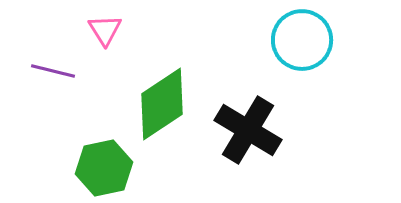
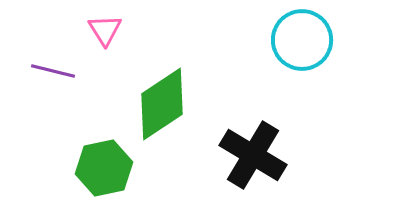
black cross: moved 5 px right, 25 px down
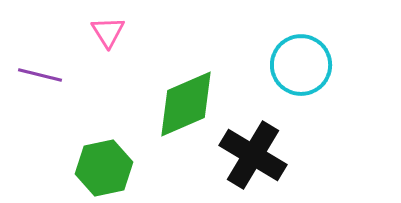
pink triangle: moved 3 px right, 2 px down
cyan circle: moved 1 px left, 25 px down
purple line: moved 13 px left, 4 px down
green diamond: moved 24 px right; rotated 10 degrees clockwise
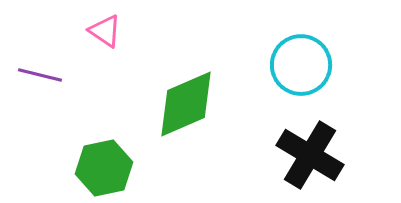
pink triangle: moved 3 px left, 1 px up; rotated 24 degrees counterclockwise
black cross: moved 57 px right
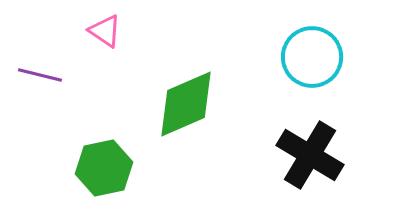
cyan circle: moved 11 px right, 8 px up
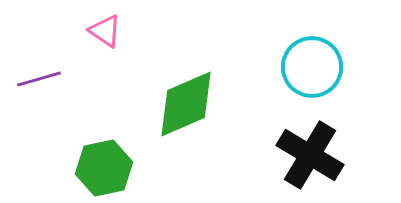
cyan circle: moved 10 px down
purple line: moved 1 px left, 4 px down; rotated 30 degrees counterclockwise
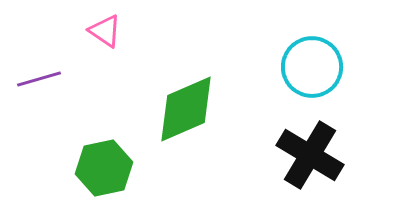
green diamond: moved 5 px down
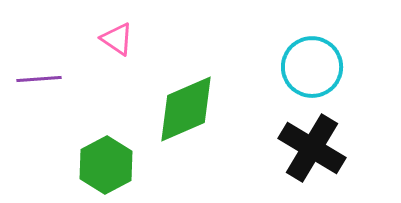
pink triangle: moved 12 px right, 8 px down
purple line: rotated 12 degrees clockwise
black cross: moved 2 px right, 7 px up
green hexagon: moved 2 px right, 3 px up; rotated 16 degrees counterclockwise
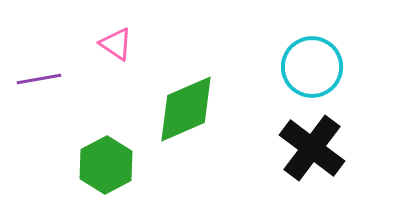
pink triangle: moved 1 px left, 5 px down
purple line: rotated 6 degrees counterclockwise
black cross: rotated 6 degrees clockwise
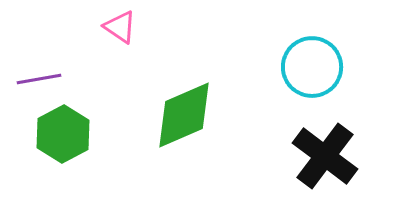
pink triangle: moved 4 px right, 17 px up
green diamond: moved 2 px left, 6 px down
black cross: moved 13 px right, 8 px down
green hexagon: moved 43 px left, 31 px up
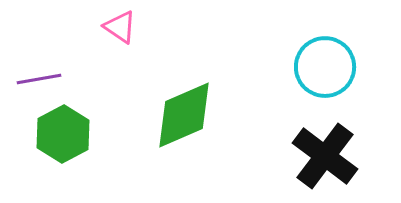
cyan circle: moved 13 px right
